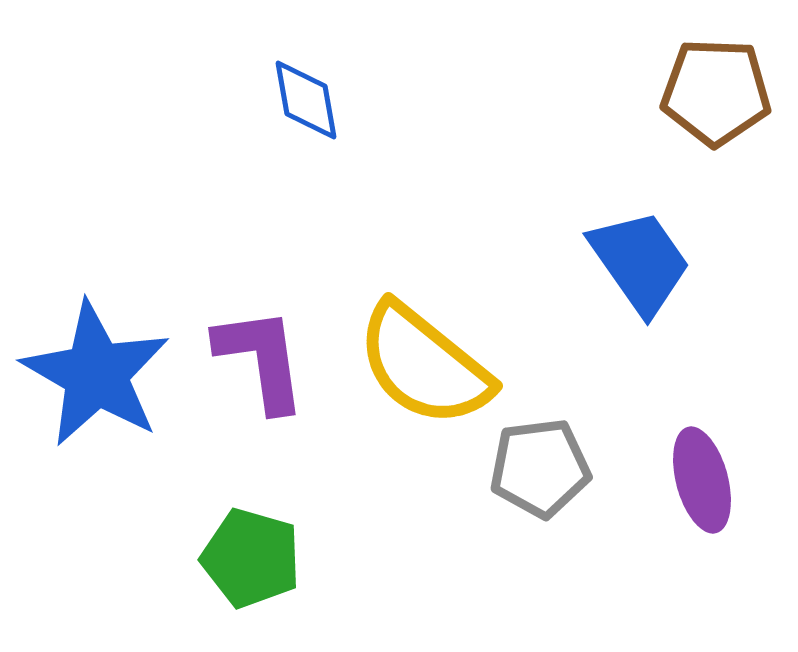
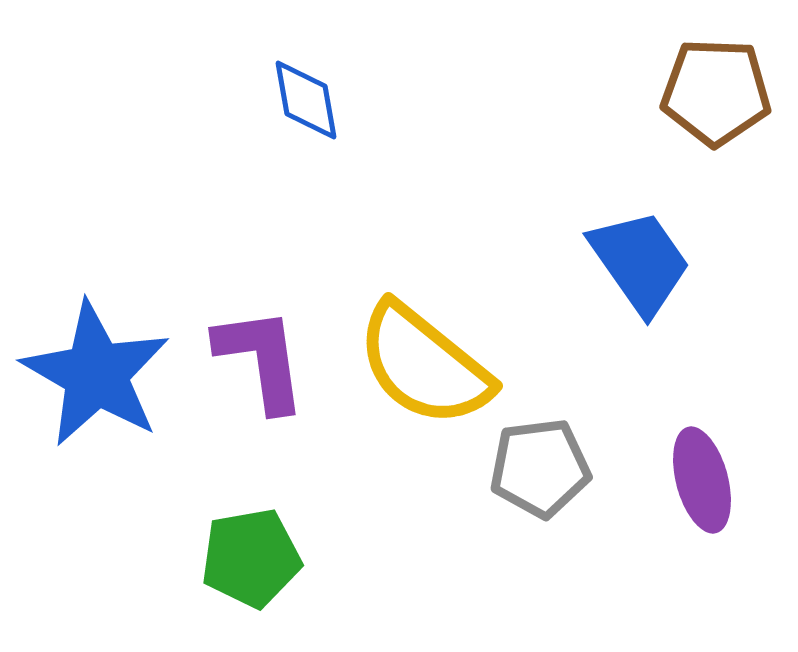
green pentagon: rotated 26 degrees counterclockwise
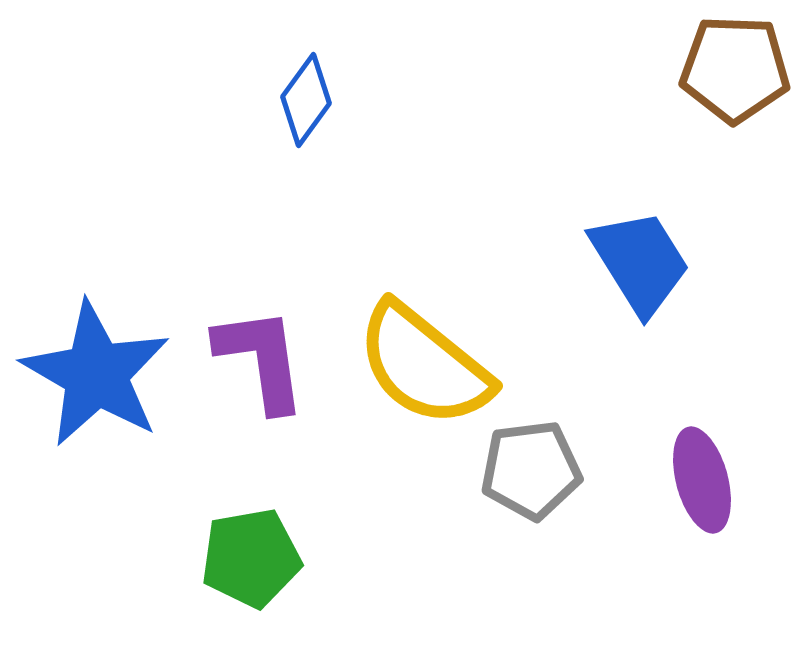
brown pentagon: moved 19 px right, 23 px up
blue diamond: rotated 46 degrees clockwise
blue trapezoid: rotated 3 degrees clockwise
gray pentagon: moved 9 px left, 2 px down
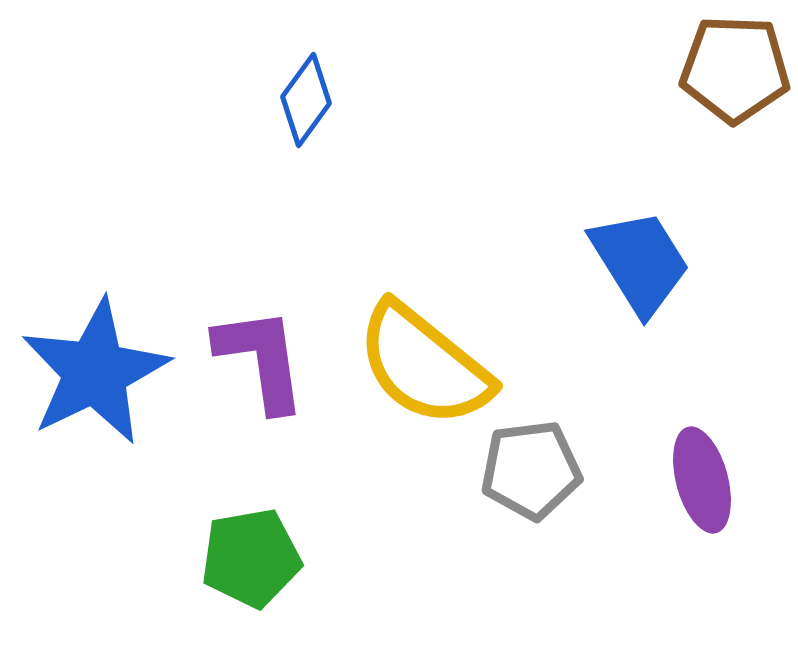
blue star: moved 1 px left, 2 px up; rotated 16 degrees clockwise
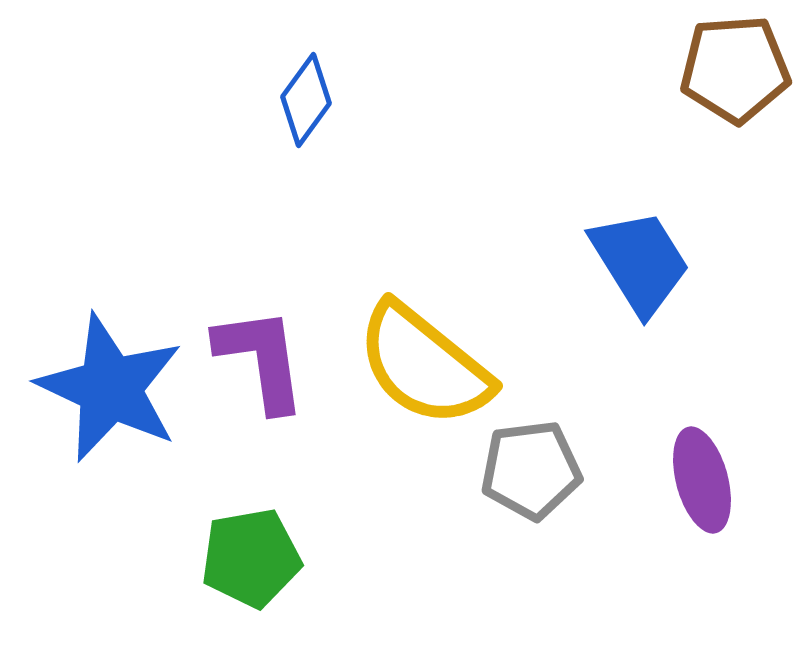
brown pentagon: rotated 6 degrees counterclockwise
blue star: moved 15 px right, 16 px down; rotated 21 degrees counterclockwise
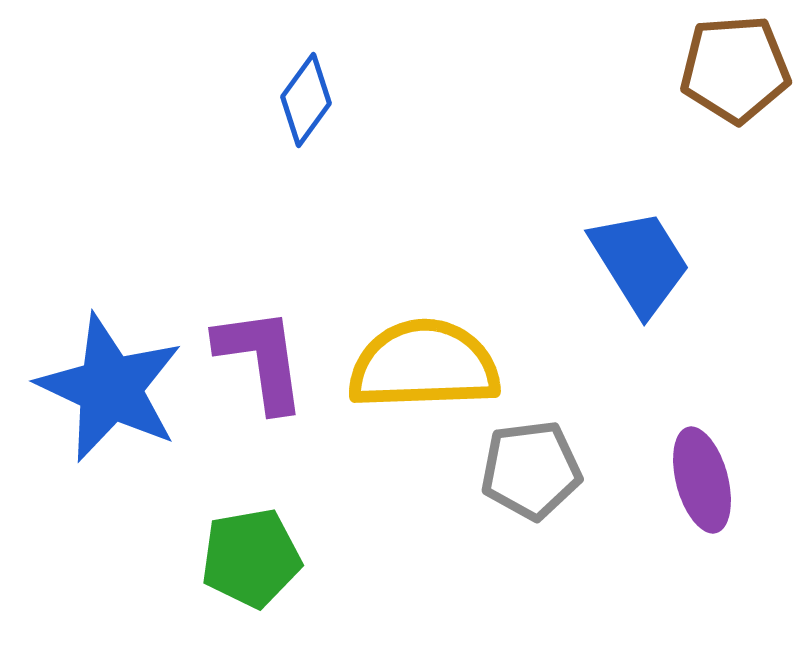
yellow semicircle: rotated 139 degrees clockwise
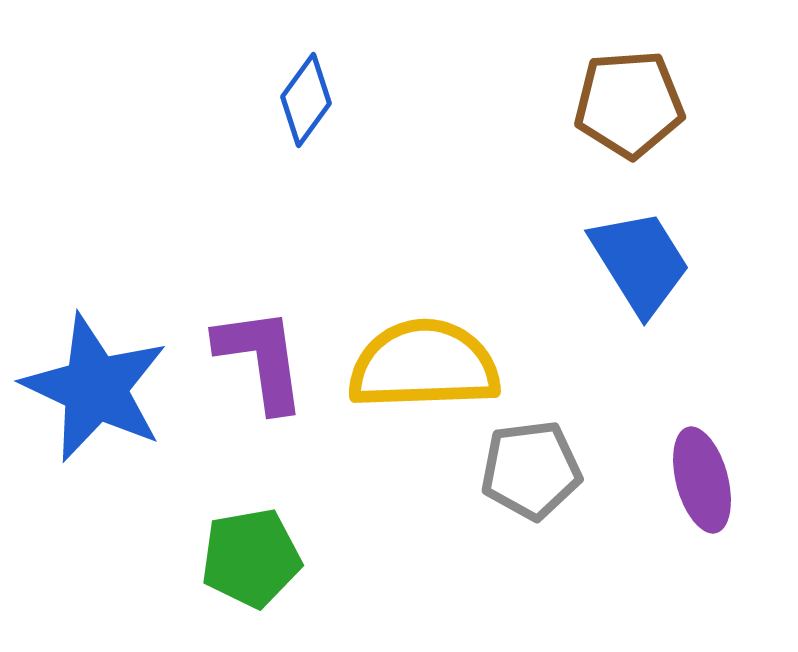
brown pentagon: moved 106 px left, 35 px down
blue star: moved 15 px left
